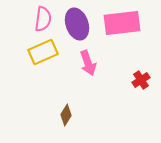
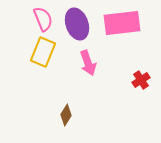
pink semicircle: rotated 30 degrees counterclockwise
yellow rectangle: rotated 44 degrees counterclockwise
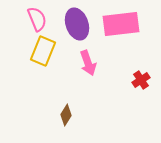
pink semicircle: moved 6 px left
pink rectangle: moved 1 px left, 1 px down
yellow rectangle: moved 1 px up
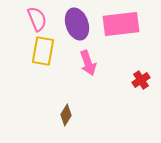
yellow rectangle: rotated 12 degrees counterclockwise
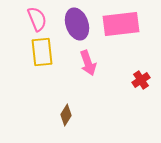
yellow rectangle: moved 1 px left, 1 px down; rotated 16 degrees counterclockwise
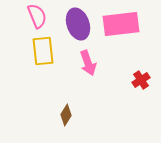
pink semicircle: moved 3 px up
purple ellipse: moved 1 px right
yellow rectangle: moved 1 px right, 1 px up
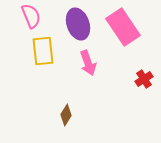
pink semicircle: moved 6 px left
pink rectangle: moved 2 px right, 3 px down; rotated 63 degrees clockwise
red cross: moved 3 px right, 1 px up
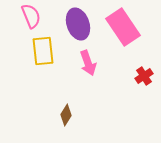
red cross: moved 3 px up
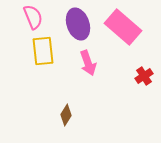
pink semicircle: moved 2 px right, 1 px down
pink rectangle: rotated 15 degrees counterclockwise
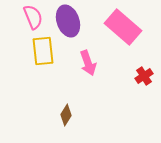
purple ellipse: moved 10 px left, 3 px up
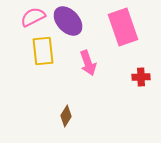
pink semicircle: rotated 95 degrees counterclockwise
purple ellipse: rotated 24 degrees counterclockwise
pink rectangle: rotated 30 degrees clockwise
red cross: moved 3 px left, 1 px down; rotated 30 degrees clockwise
brown diamond: moved 1 px down
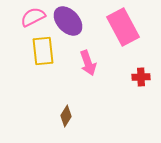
pink rectangle: rotated 9 degrees counterclockwise
